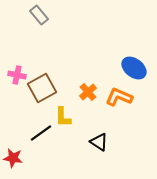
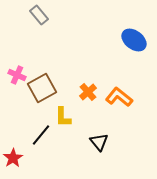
blue ellipse: moved 28 px up
pink cross: rotated 12 degrees clockwise
orange L-shape: rotated 16 degrees clockwise
black line: moved 2 px down; rotated 15 degrees counterclockwise
black triangle: rotated 18 degrees clockwise
red star: rotated 30 degrees clockwise
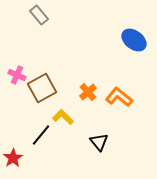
yellow L-shape: rotated 135 degrees clockwise
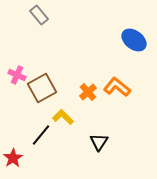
orange L-shape: moved 2 px left, 10 px up
black triangle: rotated 12 degrees clockwise
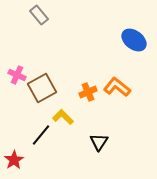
orange cross: rotated 18 degrees clockwise
red star: moved 1 px right, 2 px down
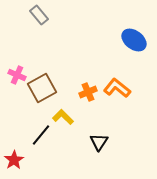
orange L-shape: moved 1 px down
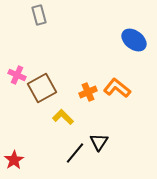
gray rectangle: rotated 24 degrees clockwise
black line: moved 34 px right, 18 px down
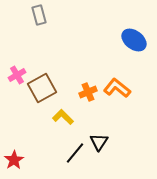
pink cross: rotated 36 degrees clockwise
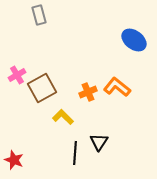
orange L-shape: moved 1 px up
black line: rotated 35 degrees counterclockwise
red star: rotated 18 degrees counterclockwise
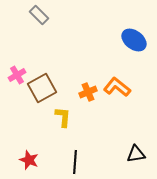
gray rectangle: rotated 30 degrees counterclockwise
yellow L-shape: rotated 50 degrees clockwise
black triangle: moved 37 px right, 12 px down; rotated 48 degrees clockwise
black line: moved 9 px down
red star: moved 15 px right
